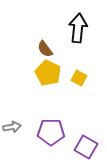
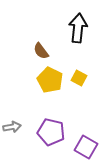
brown semicircle: moved 4 px left, 2 px down
yellow pentagon: moved 2 px right, 7 px down
purple pentagon: rotated 12 degrees clockwise
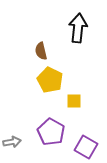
brown semicircle: rotated 24 degrees clockwise
yellow square: moved 5 px left, 23 px down; rotated 28 degrees counterclockwise
gray arrow: moved 15 px down
purple pentagon: rotated 16 degrees clockwise
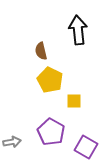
black arrow: moved 2 px down; rotated 12 degrees counterclockwise
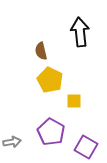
black arrow: moved 2 px right, 2 px down
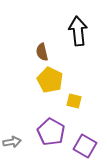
black arrow: moved 2 px left, 1 px up
brown semicircle: moved 1 px right, 1 px down
yellow square: rotated 14 degrees clockwise
purple square: moved 1 px left, 1 px up
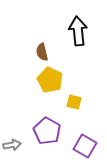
yellow square: moved 1 px down
purple pentagon: moved 4 px left, 1 px up
gray arrow: moved 3 px down
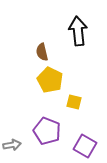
purple pentagon: rotated 8 degrees counterclockwise
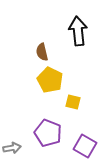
yellow square: moved 1 px left
purple pentagon: moved 1 px right, 2 px down
gray arrow: moved 3 px down
